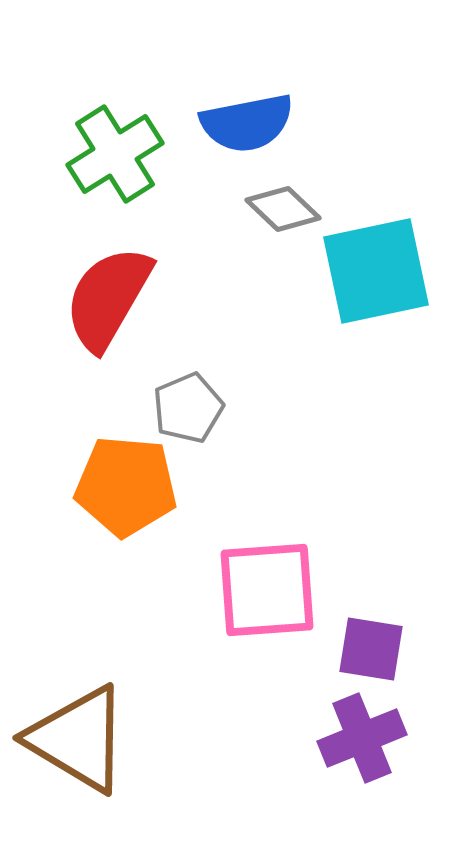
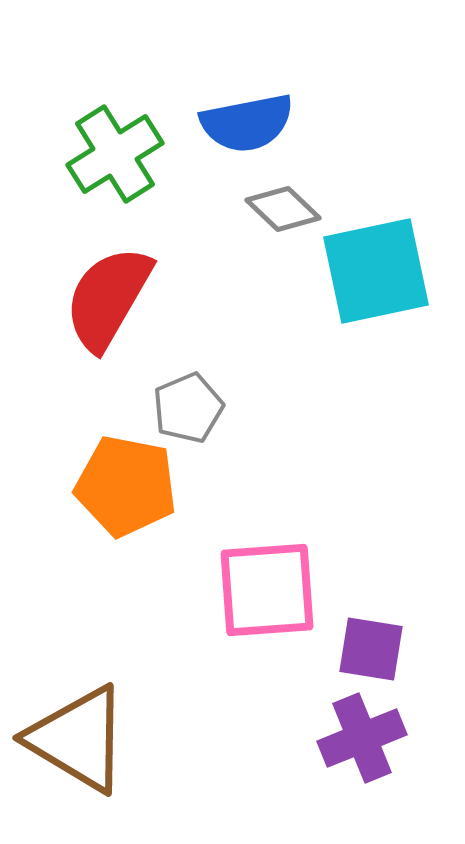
orange pentagon: rotated 6 degrees clockwise
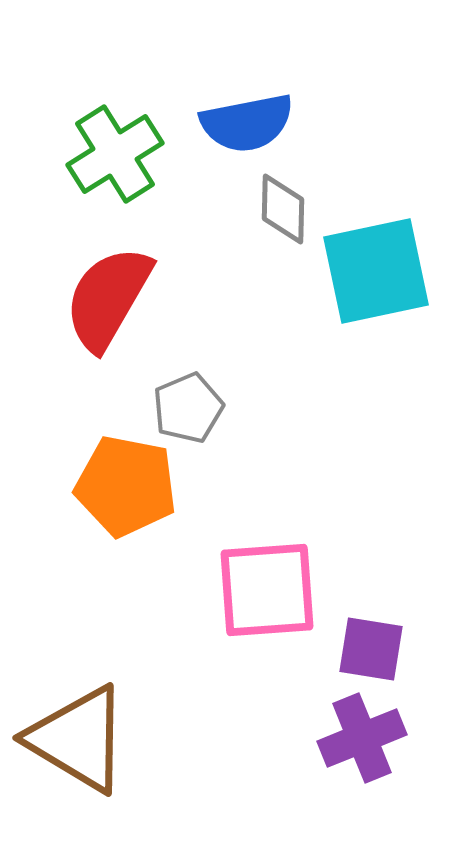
gray diamond: rotated 48 degrees clockwise
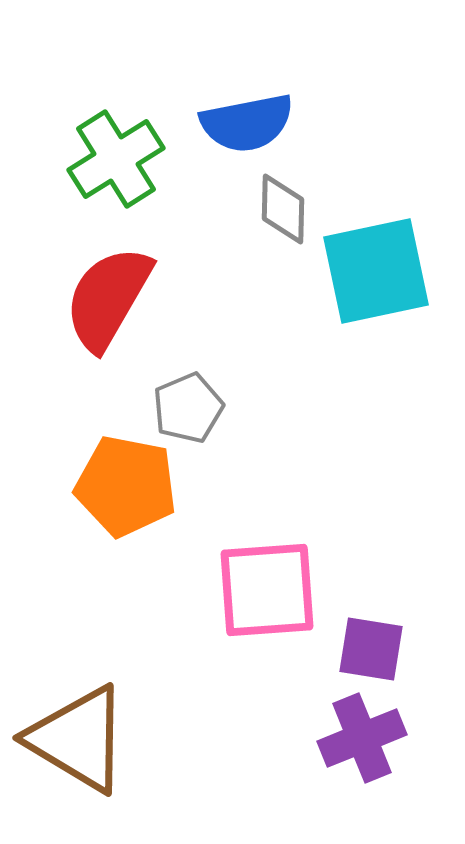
green cross: moved 1 px right, 5 px down
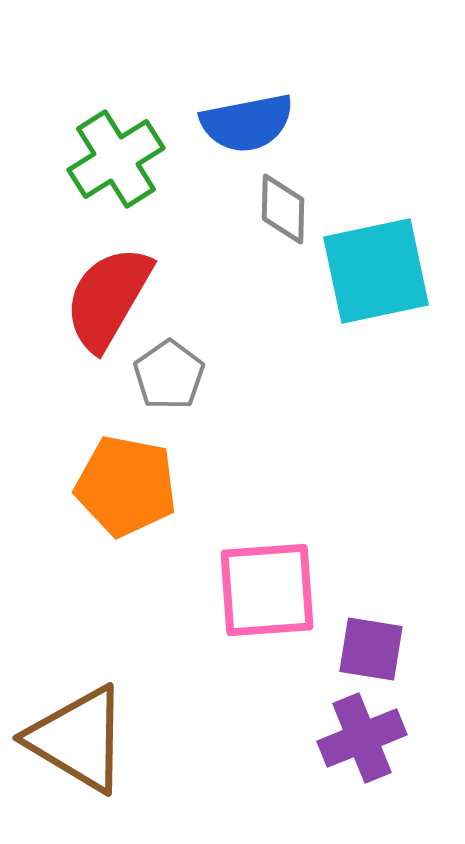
gray pentagon: moved 19 px left, 33 px up; rotated 12 degrees counterclockwise
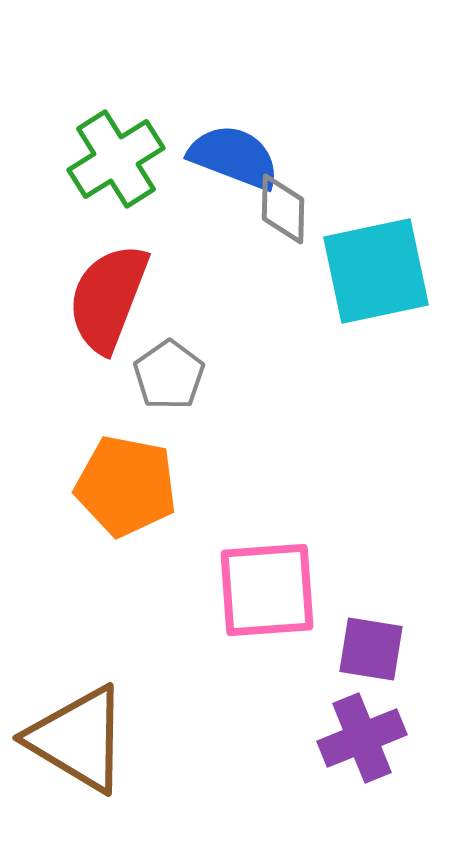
blue semicircle: moved 13 px left, 34 px down; rotated 148 degrees counterclockwise
red semicircle: rotated 9 degrees counterclockwise
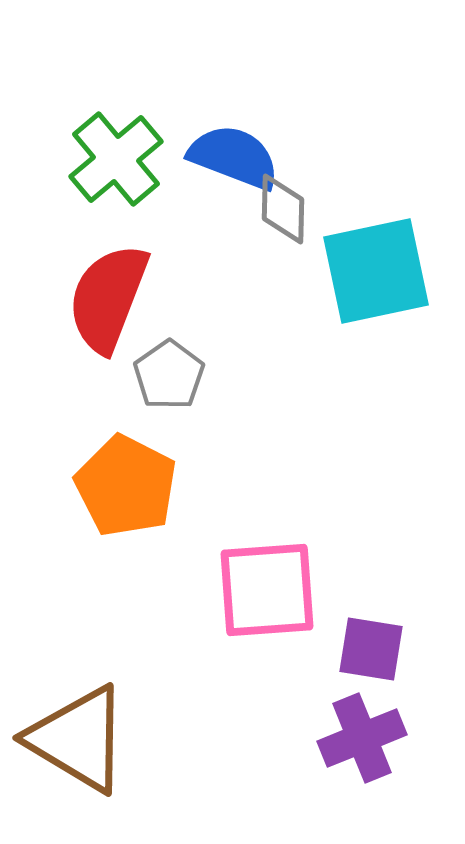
green cross: rotated 8 degrees counterclockwise
orange pentagon: rotated 16 degrees clockwise
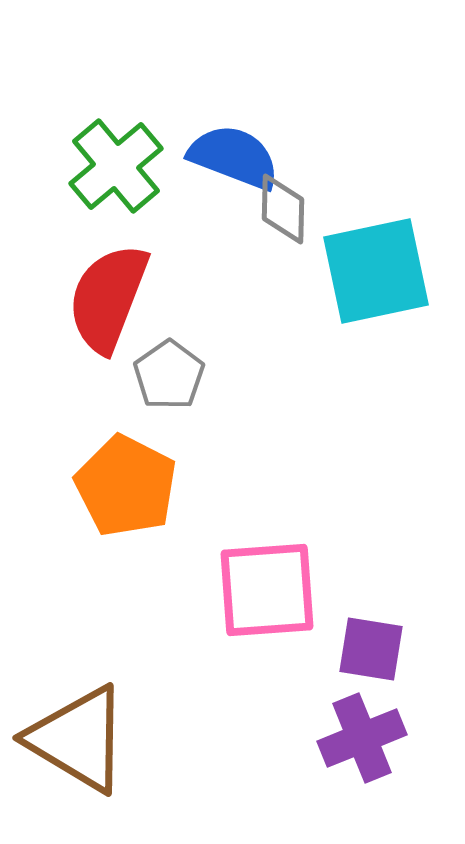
green cross: moved 7 px down
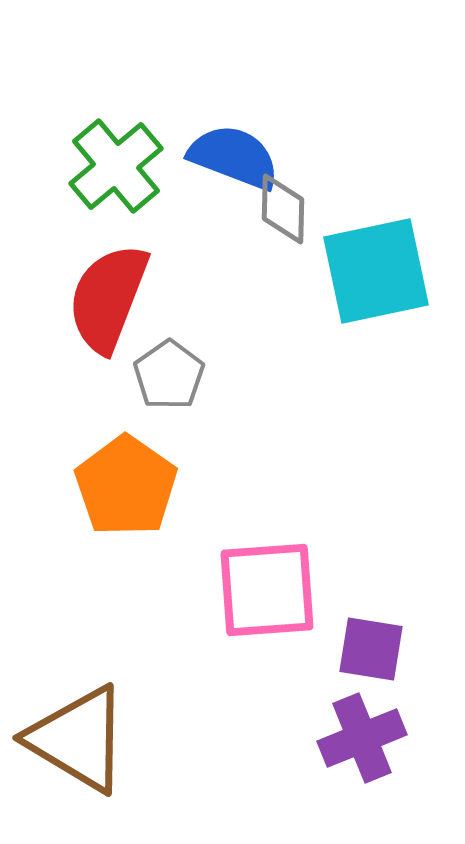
orange pentagon: rotated 8 degrees clockwise
